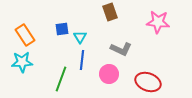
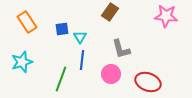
brown rectangle: rotated 54 degrees clockwise
pink star: moved 8 px right, 6 px up
orange rectangle: moved 2 px right, 13 px up
gray L-shape: rotated 50 degrees clockwise
cyan star: rotated 15 degrees counterclockwise
pink circle: moved 2 px right
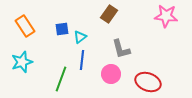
brown rectangle: moved 1 px left, 2 px down
orange rectangle: moved 2 px left, 4 px down
cyan triangle: rotated 24 degrees clockwise
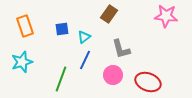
orange rectangle: rotated 15 degrees clockwise
cyan triangle: moved 4 px right
blue line: moved 3 px right; rotated 18 degrees clockwise
pink circle: moved 2 px right, 1 px down
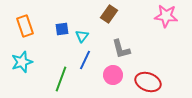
cyan triangle: moved 2 px left, 1 px up; rotated 16 degrees counterclockwise
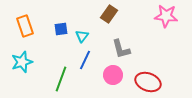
blue square: moved 1 px left
